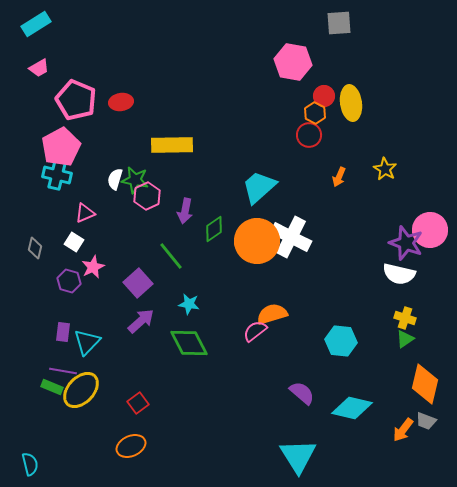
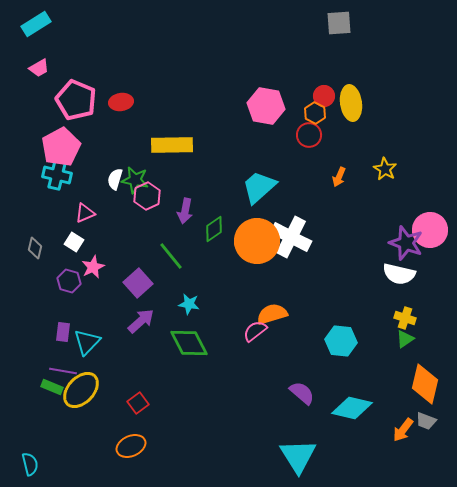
pink hexagon at (293, 62): moved 27 px left, 44 px down
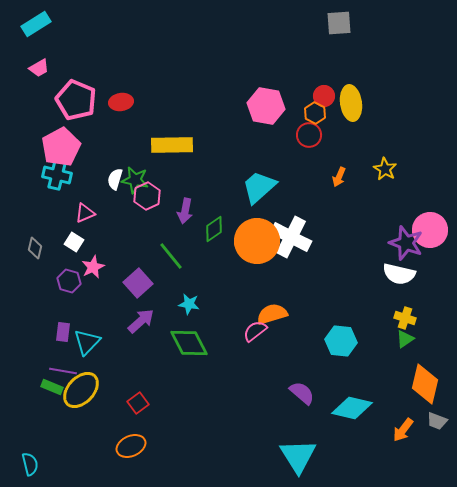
gray trapezoid at (426, 421): moved 11 px right
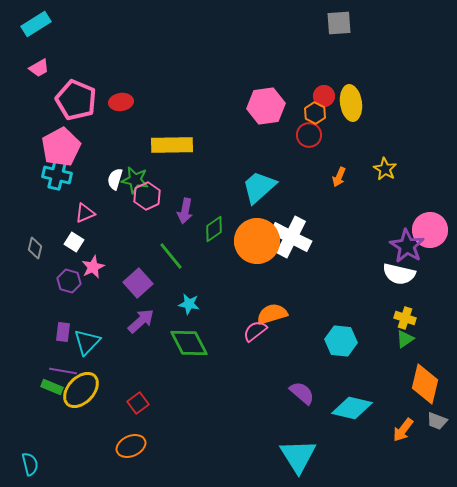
pink hexagon at (266, 106): rotated 18 degrees counterclockwise
purple star at (406, 243): moved 1 px right, 3 px down; rotated 12 degrees clockwise
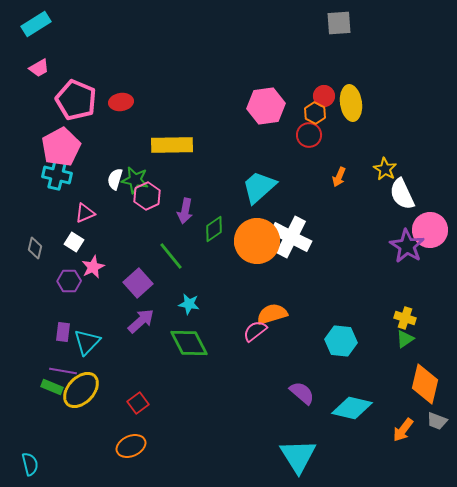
white semicircle at (399, 274): moved 3 px right, 80 px up; rotated 52 degrees clockwise
purple hexagon at (69, 281): rotated 15 degrees counterclockwise
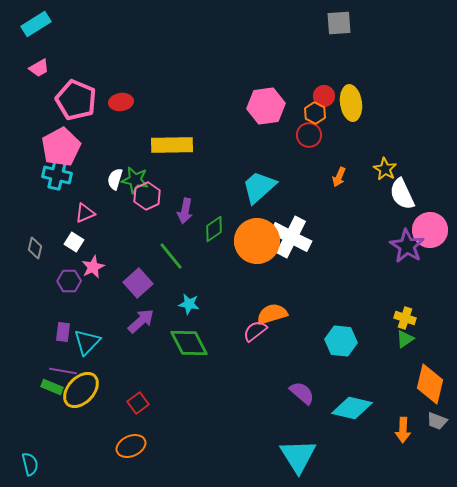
orange diamond at (425, 384): moved 5 px right
orange arrow at (403, 430): rotated 35 degrees counterclockwise
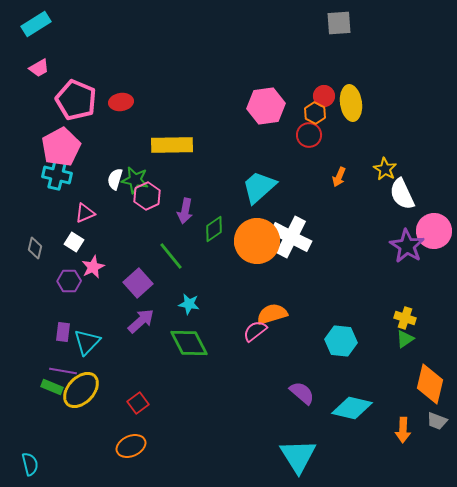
pink circle at (430, 230): moved 4 px right, 1 px down
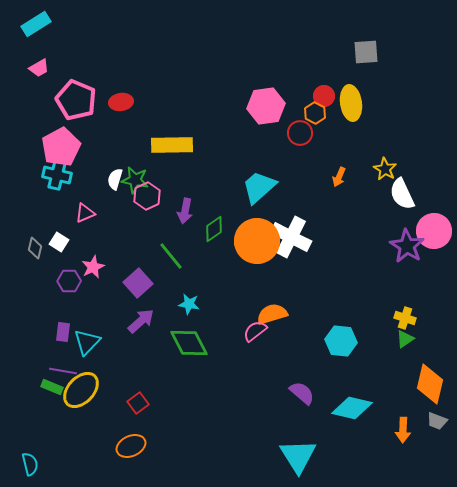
gray square at (339, 23): moved 27 px right, 29 px down
red circle at (309, 135): moved 9 px left, 2 px up
white square at (74, 242): moved 15 px left
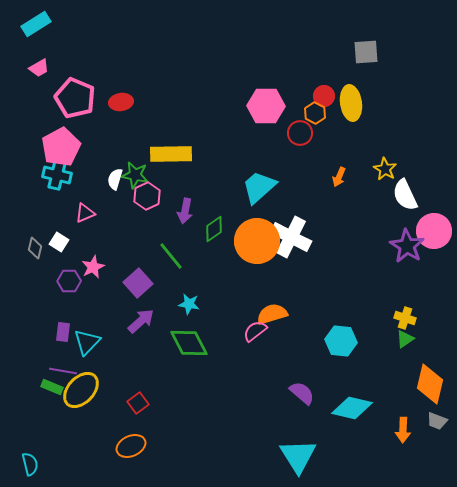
pink pentagon at (76, 100): moved 1 px left, 2 px up
pink hexagon at (266, 106): rotated 9 degrees clockwise
yellow rectangle at (172, 145): moved 1 px left, 9 px down
green star at (135, 180): moved 5 px up
white semicircle at (402, 194): moved 3 px right, 1 px down
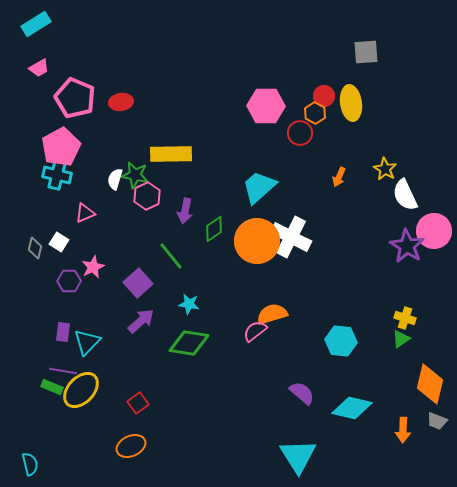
green triangle at (405, 339): moved 4 px left
green diamond at (189, 343): rotated 54 degrees counterclockwise
